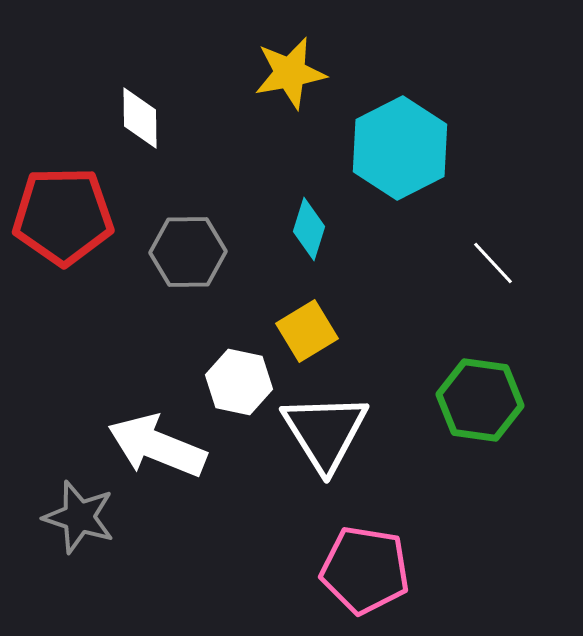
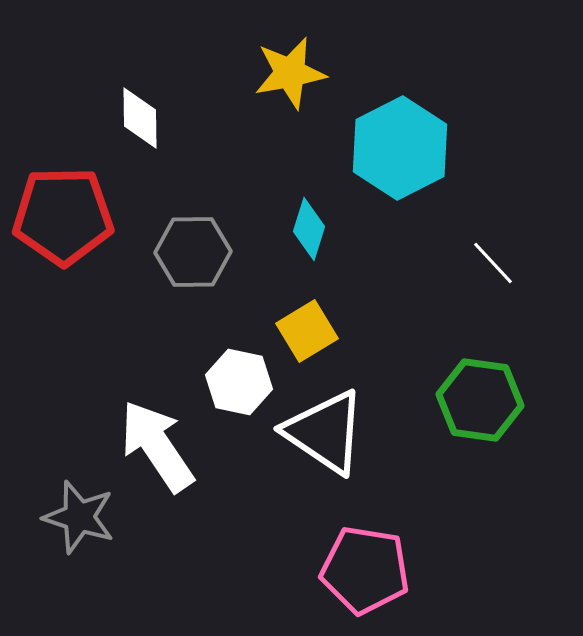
gray hexagon: moved 5 px right
white triangle: rotated 24 degrees counterclockwise
white arrow: rotated 34 degrees clockwise
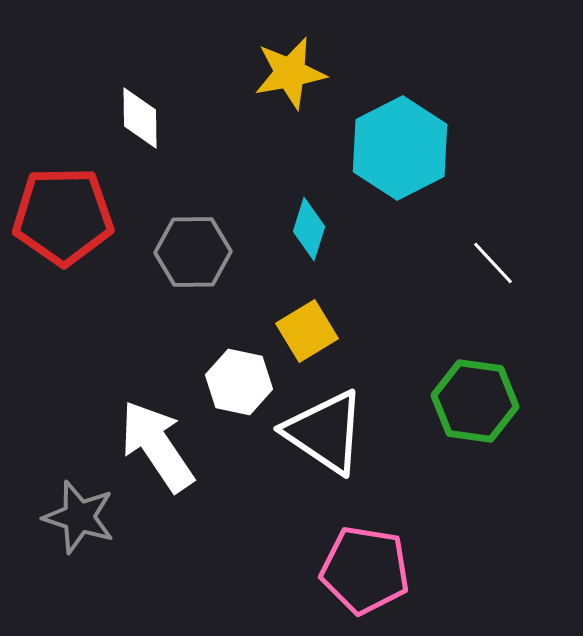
green hexagon: moved 5 px left, 1 px down
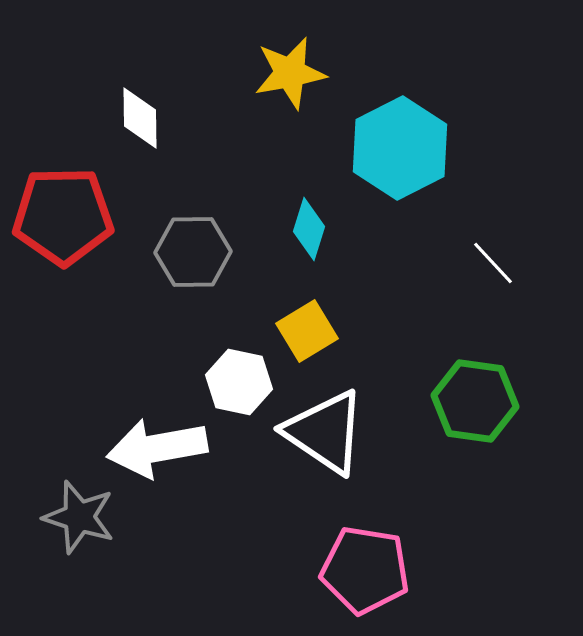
white arrow: moved 2 px down; rotated 66 degrees counterclockwise
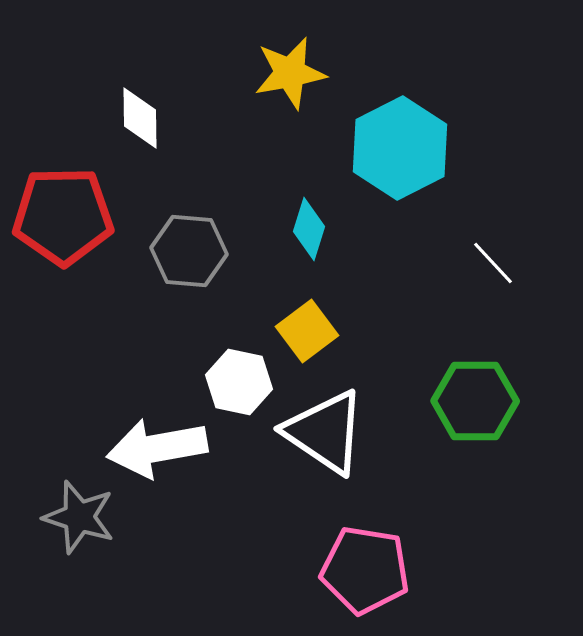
gray hexagon: moved 4 px left, 1 px up; rotated 6 degrees clockwise
yellow square: rotated 6 degrees counterclockwise
green hexagon: rotated 8 degrees counterclockwise
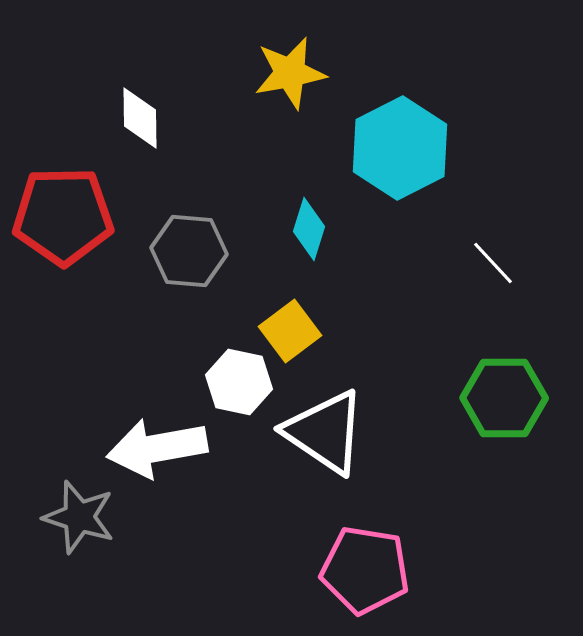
yellow square: moved 17 px left
green hexagon: moved 29 px right, 3 px up
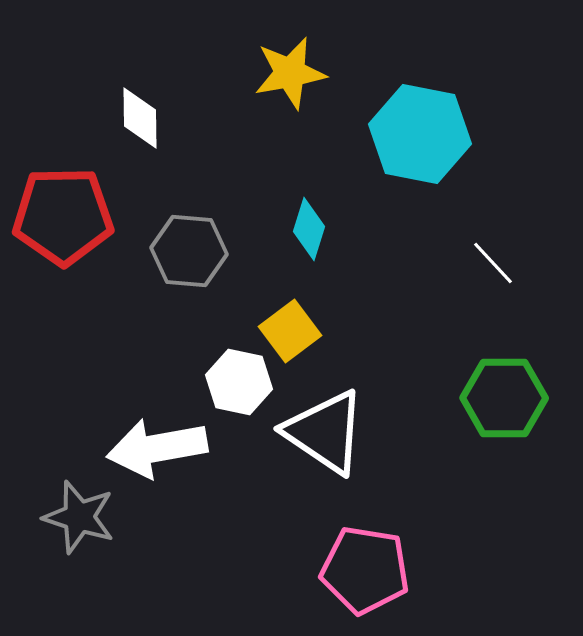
cyan hexagon: moved 20 px right, 14 px up; rotated 22 degrees counterclockwise
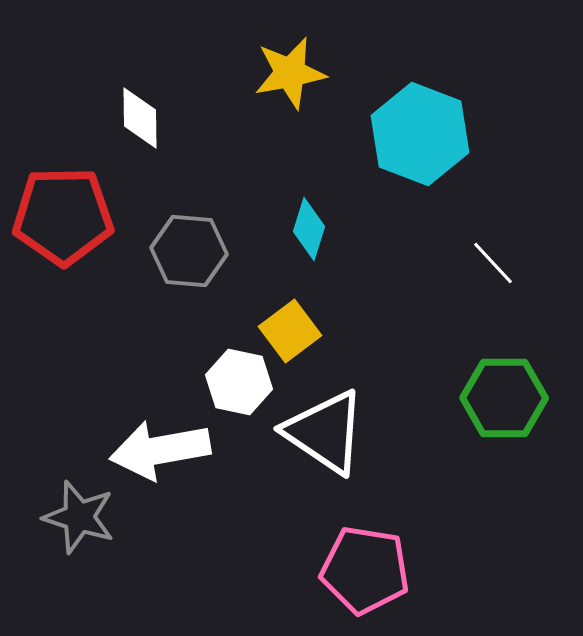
cyan hexagon: rotated 10 degrees clockwise
white arrow: moved 3 px right, 2 px down
